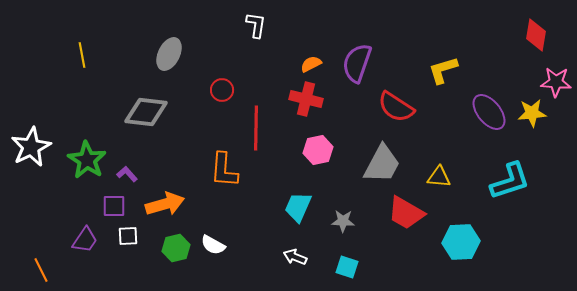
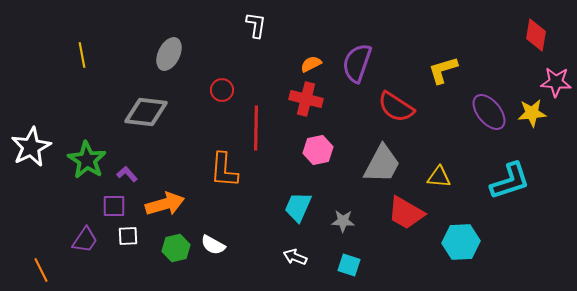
cyan square: moved 2 px right, 2 px up
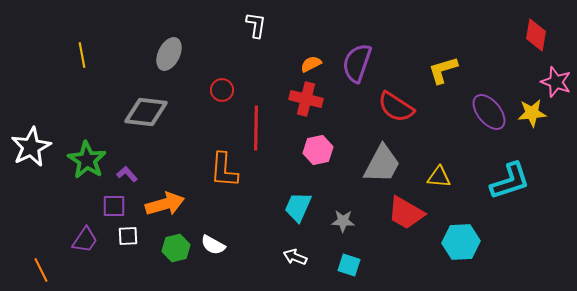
pink star: rotated 16 degrees clockwise
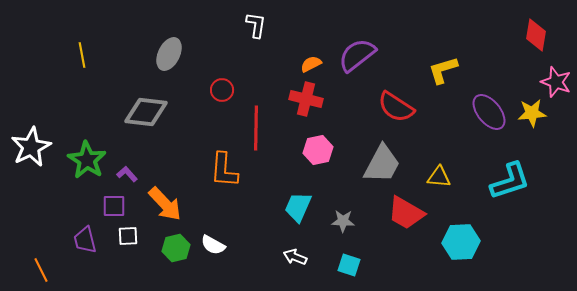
purple semicircle: moved 8 px up; rotated 33 degrees clockwise
orange arrow: rotated 63 degrees clockwise
purple trapezoid: rotated 132 degrees clockwise
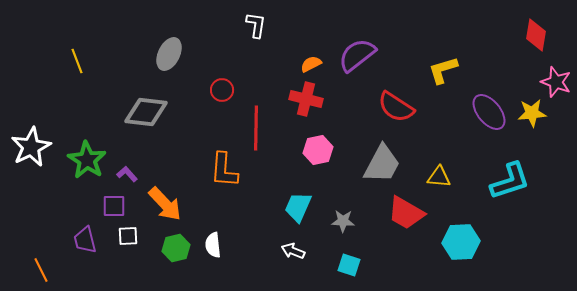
yellow line: moved 5 px left, 6 px down; rotated 10 degrees counterclockwise
white semicircle: rotated 55 degrees clockwise
white arrow: moved 2 px left, 6 px up
